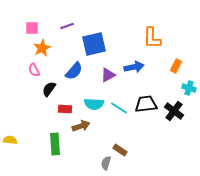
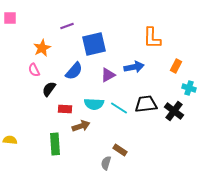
pink square: moved 22 px left, 10 px up
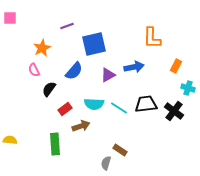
cyan cross: moved 1 px left
red rectangle: rotated 40 degrees counterclockwise
